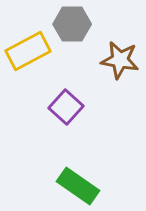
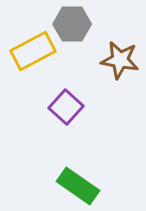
yellow rectangle: moved 5 px right
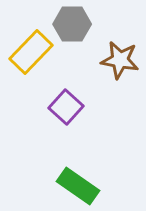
yellow rectangle: moved 2 px left, 1 px down; rotated 18 degrees counterclockwise
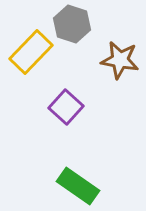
gray hexagon: rotated 18 degrees clockwise
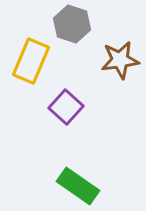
yellow rectangle: moved 9 px down; rotated 21 degrees counterclockwise
brown star: rotated 18 degrees counterclockwise
